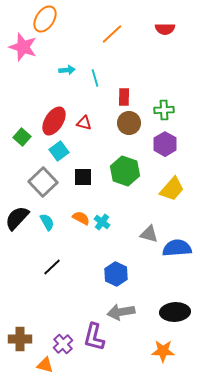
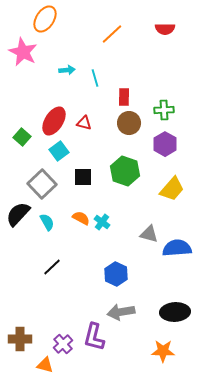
pink star: moved 5 px down; rotated 8 degrees clockwise
gray square: moved 1 px left, 2 px down
black semicircle: moved 1 px right, 4 px up
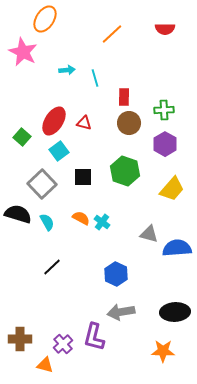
black semicircle: rotated 64 degrees clockwise
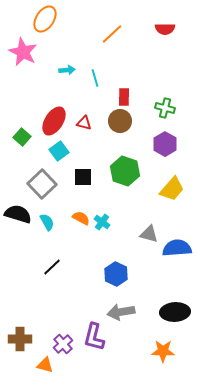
green cross: moved 1 px right, 2 px up; rotated 18 degrees clockwise
brown circle: moved 9 px left, 2 px up
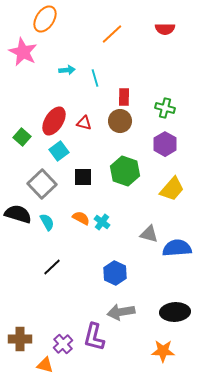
blue hexagon: moved 1 px left, 1 px up
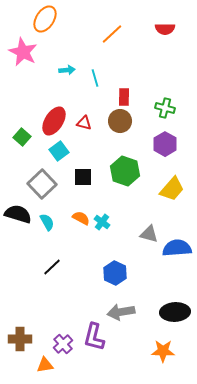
orange triangle: rotated 24 degrees counterclockwise
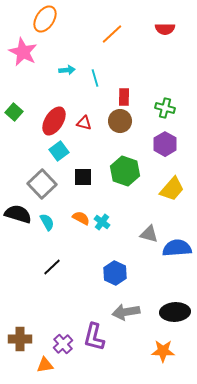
green square: moved 8 px left, 25 px up
gray arrow: moved 5 px right
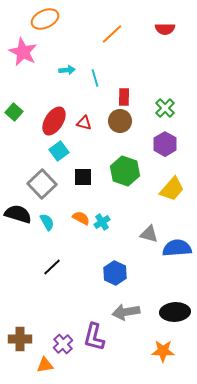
orange ellipse: rotated 32 degrees clockwise
green cross: rotated 30 degrees clockwise
cyan cross: rotated 21 degrees clockwise
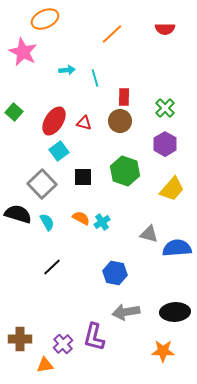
blue hexagon: rotated 15 degrees counterclockwise
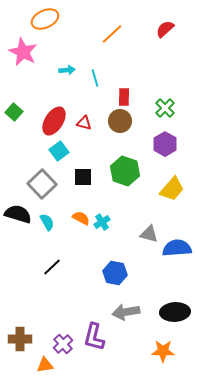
red semicircle: rotated 138 degrees clockwise
